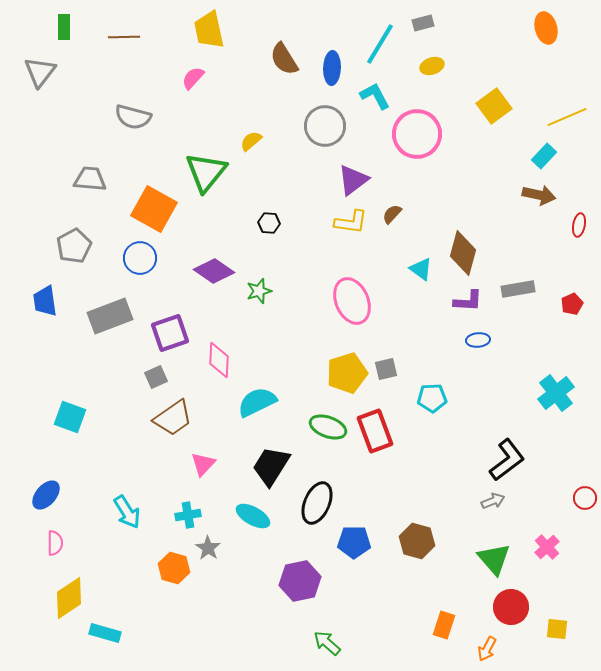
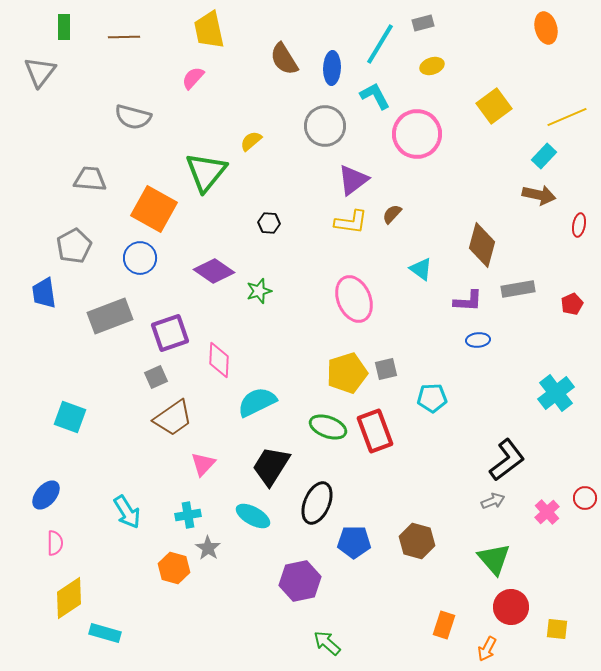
brown diamond at (463, 253): moved 19 px right, 8 px up
blue trapezoid at (45, 301): moved 1 px left, 8 px up
pink ellipse at (352, 301): moved 2 px right, 2 px up
pink cross at (547, 547): moved 35 px up
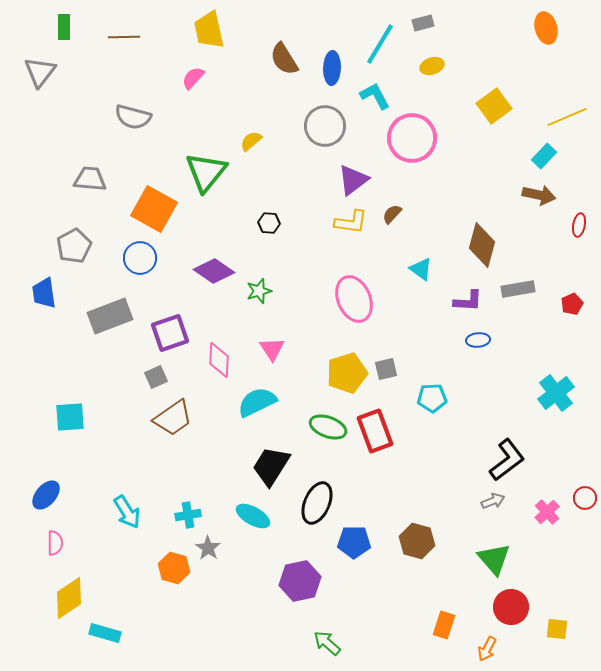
pink circle at (417, 134): moved 5 px left, 4 px down
cyan square at (70, 417): rotated 24 degrees counterclockwise
pink triangle at (203, 464): moved 69 px right, 115 px up; rotated 16 degrees counterclockwise
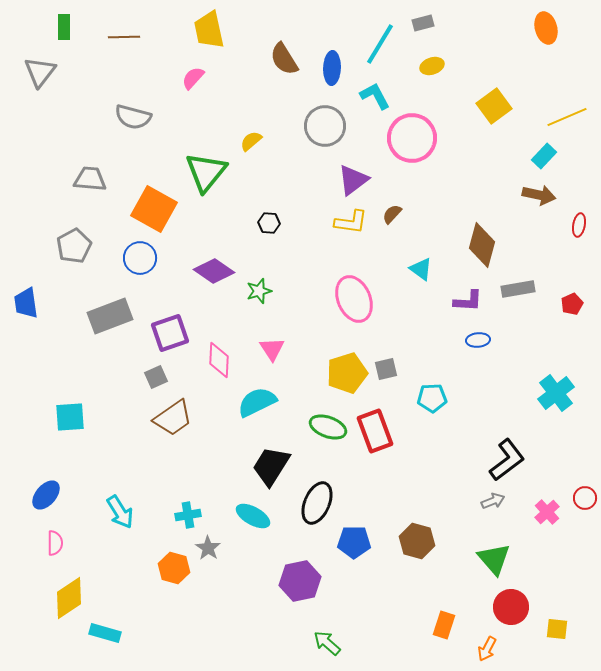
blue trapezoid at (44, 293): moved 18 px left, 10 px down
cyan arrow at (127, 512): moved 7 px left
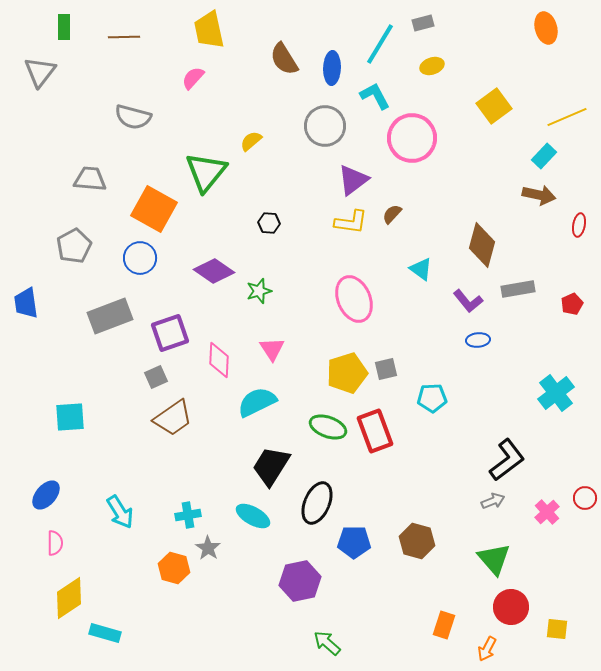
purple L-shape at (468, 301): rotated 48 degrees clockwise
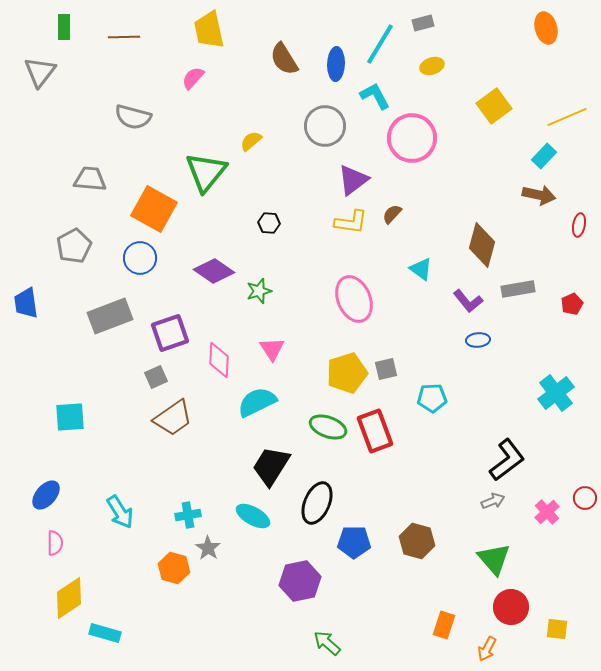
blue ellipse at (332, 68): moved 4 px right, 4 px up
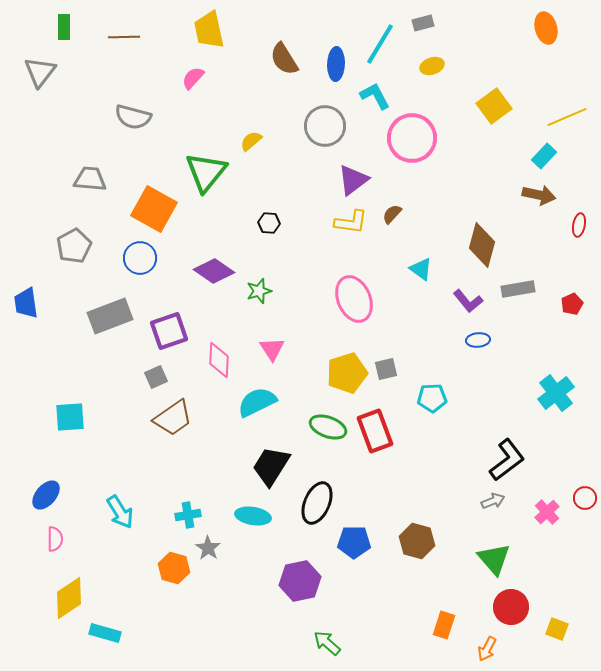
purple square at (170, 333): moved 1 px left, 2 px up
cyan ellipse at (253, 516): rotated 20 degrees counterclockwise
pink semicircle at (55, 543): moved 4 px up
yellow square at (557, 629): rotated 15 degrees clockwise
